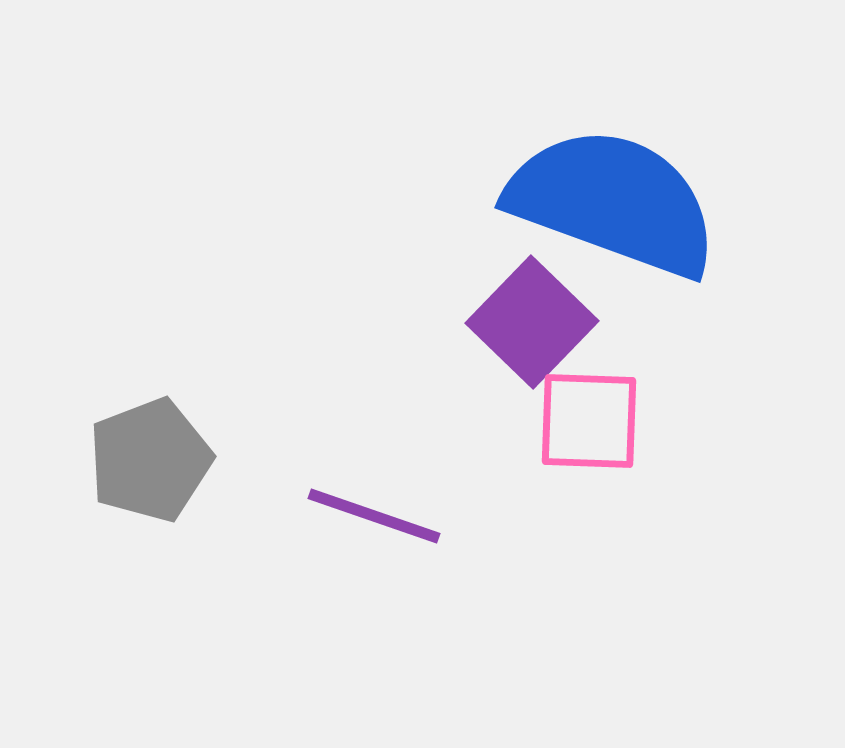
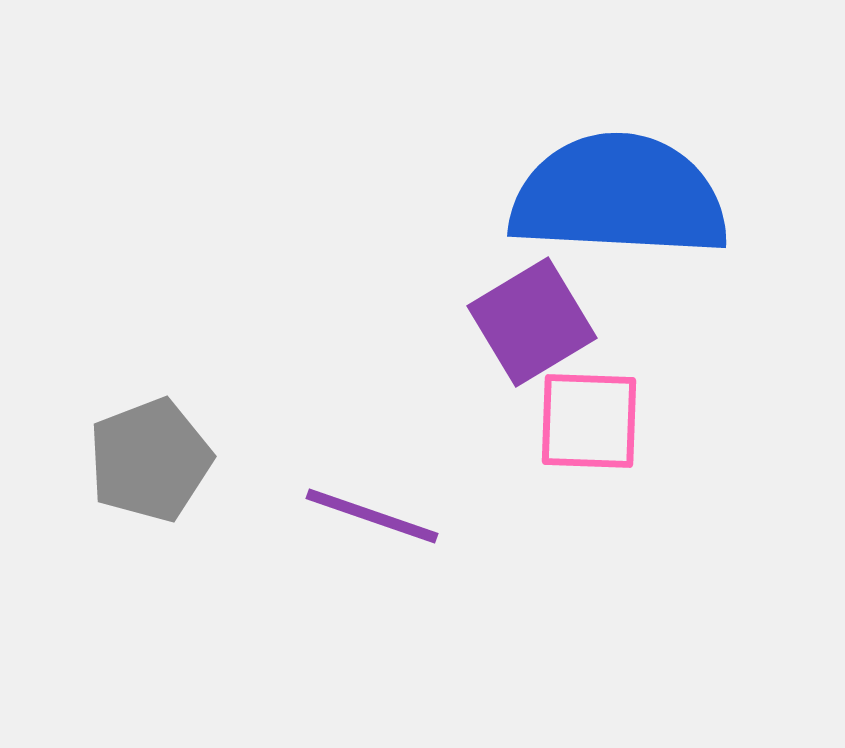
blue semicircle: moved 6 px right, 6 px up; rotated 17 degrees counterclockwise
purple square: rotated 15 degrees clockwise
purple line: moved 2 px left
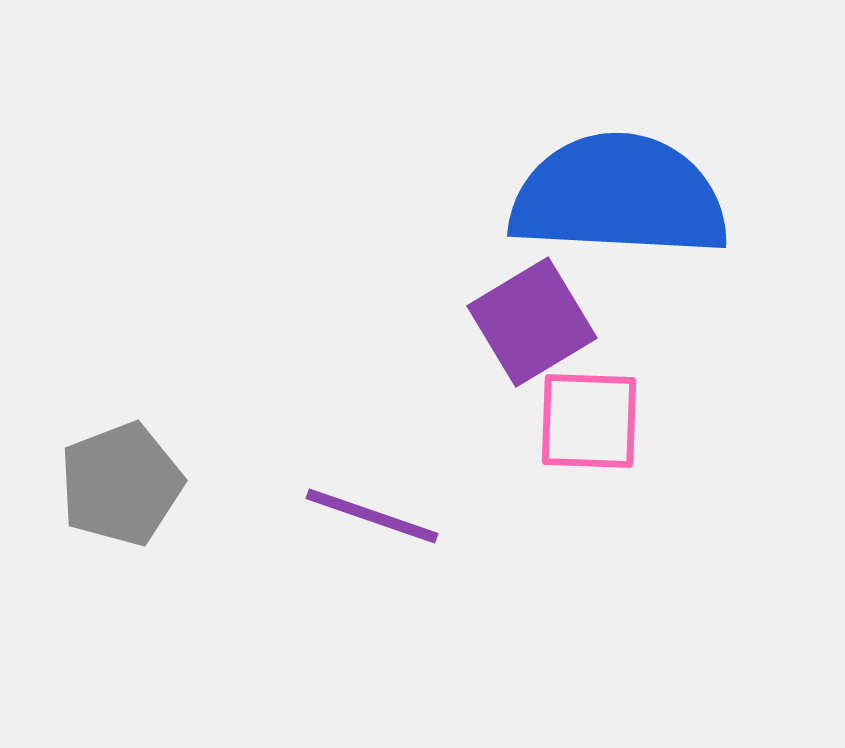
gray pentagon: moved 29 px left, 24 px down
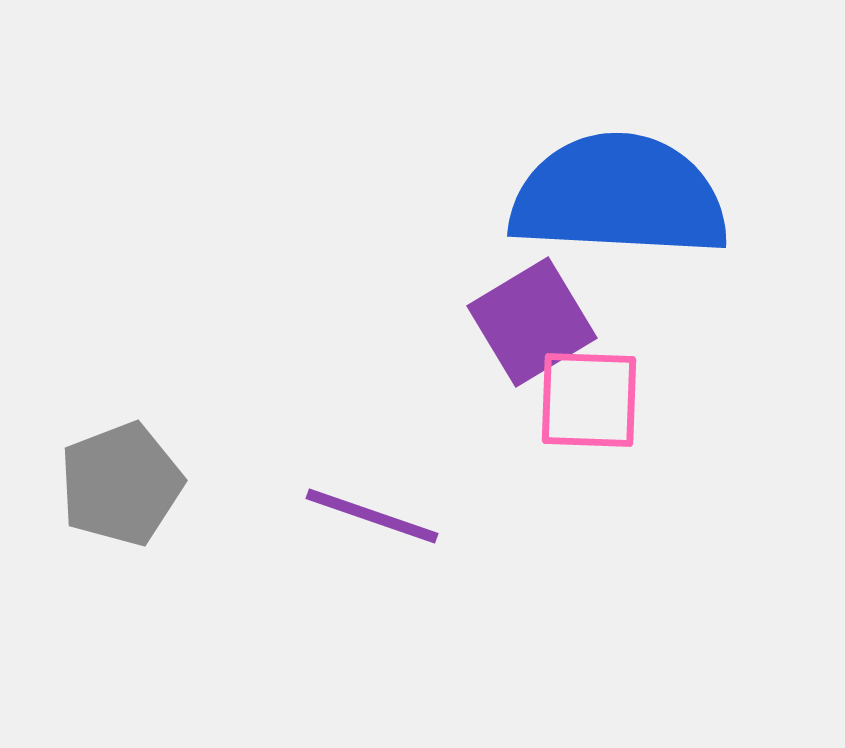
pink square: moved 21 px up
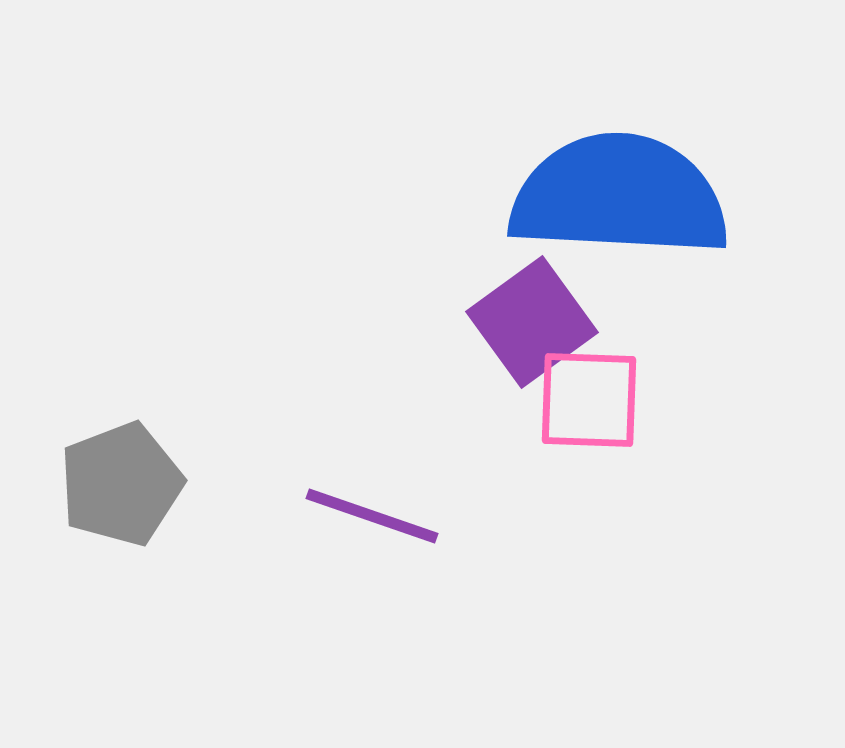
purple square: rotated 5 degrees counterclockwise
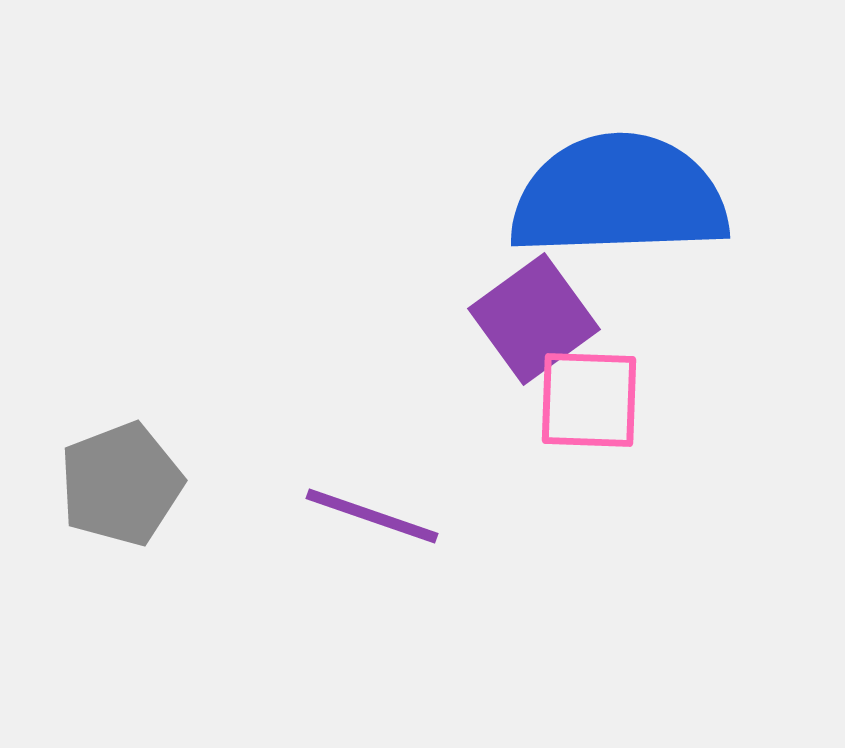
blue semicircle: rotated 5 degrees counterclockwise
purple square: moved 2 px right, 3 px up
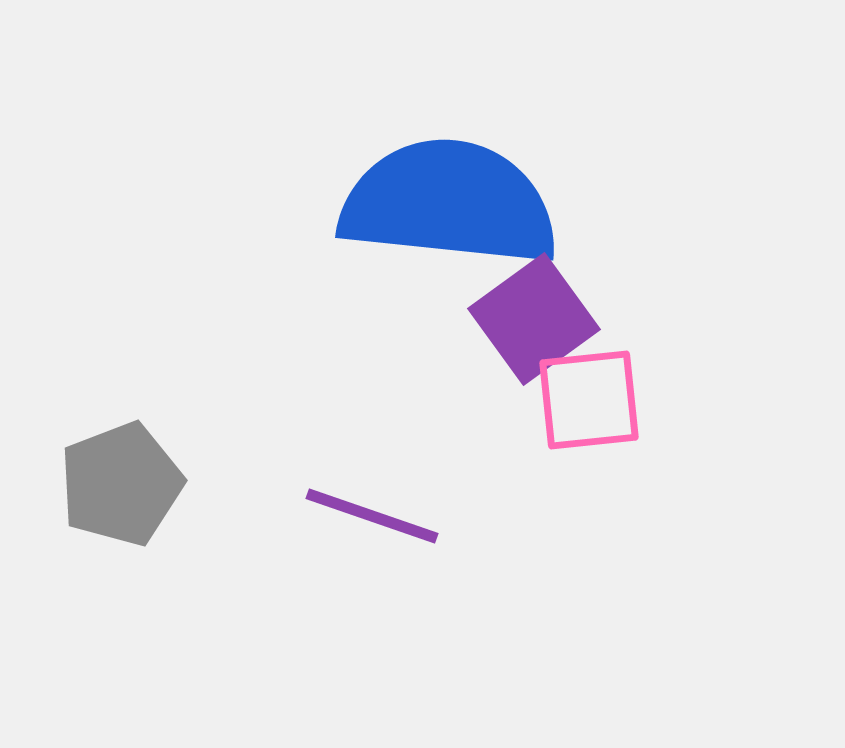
blue semicircle: moved 170 px left, 7 px down; rotated 8 degrees clockwise
pink square: rotated 8 degrees counterclockwise
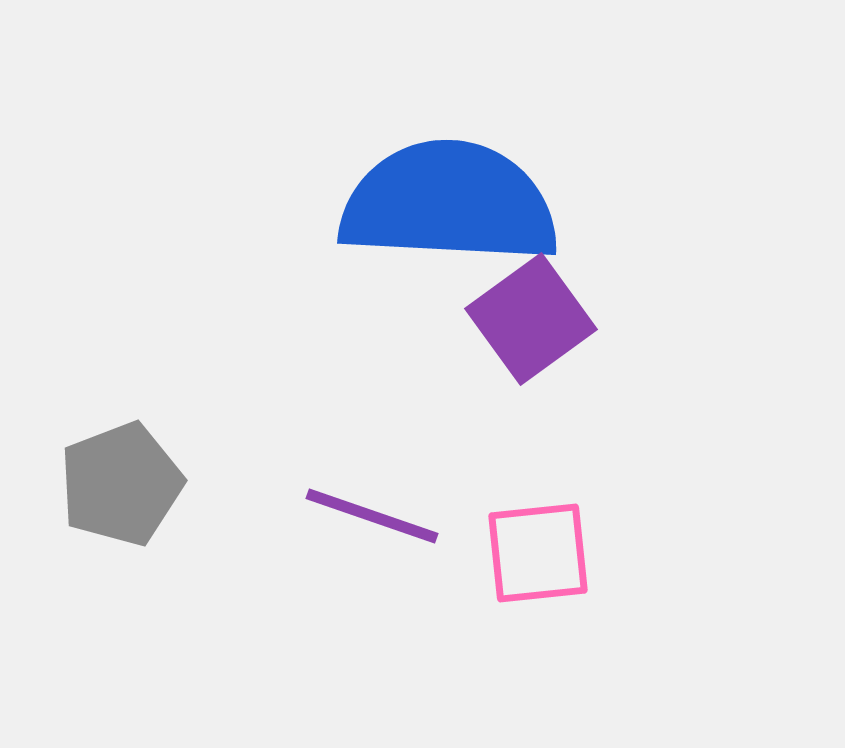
blue semicircle: rotated 3 degrees counterclockwise
purple square: moved 3 px left
pink square: moved 51 px left, 153 px down
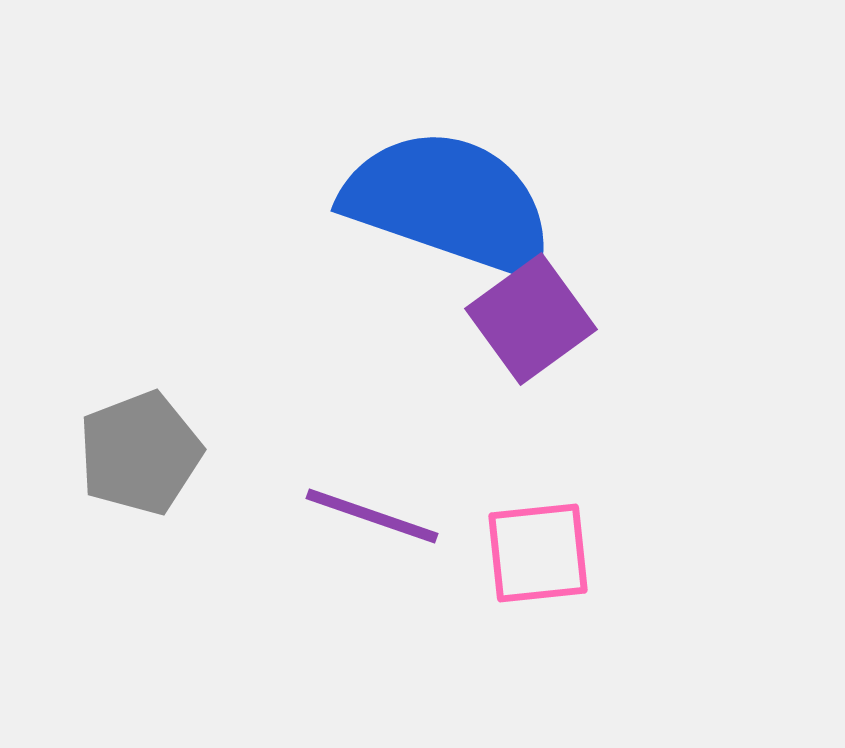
blue semicircle: rotated 16 degrees clockwise
gray pentagon: moved 19 px right, 31 px up
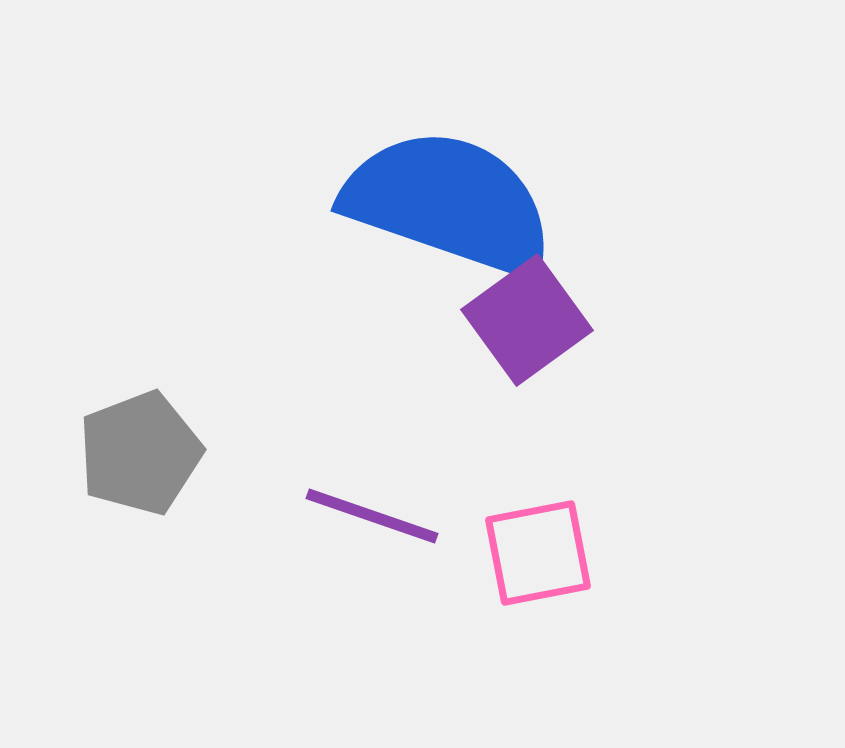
purple square: moved 4 px left, 1 px down
pink square: rotated 5 degrees counterclockwise
